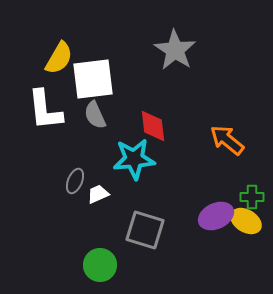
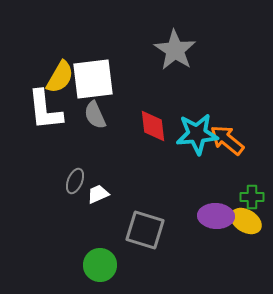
yellow semicircle: moved 1 px right, 19 px down
cyan star: moved 63 px right, 25 px up
purple ellipse: rotated 28 degrees clockwise
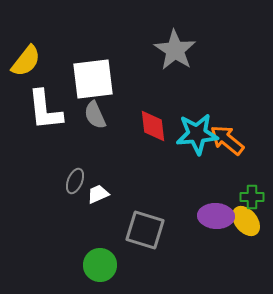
yellow semicircle: moved 34 px left, 16 px up; rotated 8 degrees clockwise
yellow ellipse: rotated 20 degrees clockwise
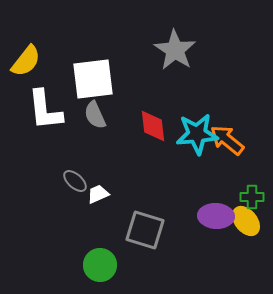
gray ellipse: rotated 70 degrees counterclockwise
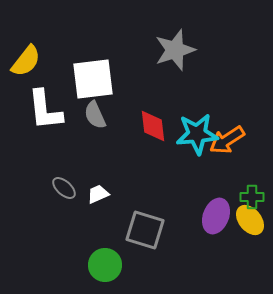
gray star: rotated 21 degrees clockwise
orange arrow: rotated 72 degrees counterclockwise
gray ellipse: moved 11 px left, 7 px down
purple ellipse: rotated 72 degrees counterclockwise
yellow ellipse: moved 4 px right, 1 px up
green circle: moved 5 px right
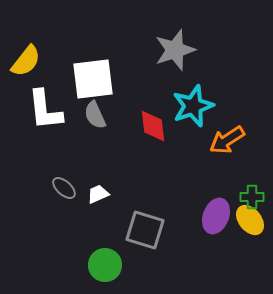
cyan star: moved 4 px left, 28 px up; rotated 15 degrees counterclockwise
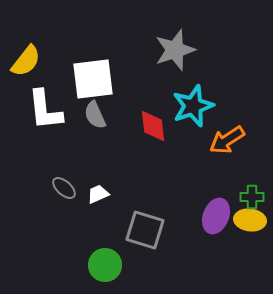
yellow ellipse: rotated 44 degrees counterclockwise
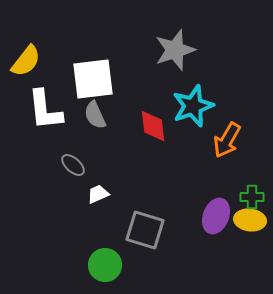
orange arrow: rotated 27 degrees counterclockwise
gray ellipse: moved 9 px right, 23 px up
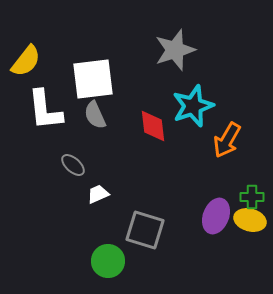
yellow ellipse: rotated 8 degrees clockwise
green circle: moved 3 px right, 4 px up
